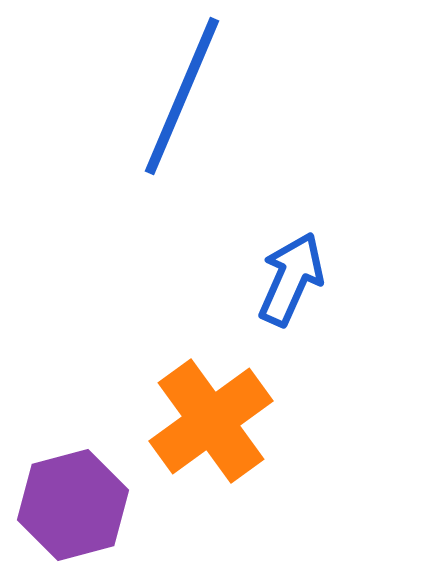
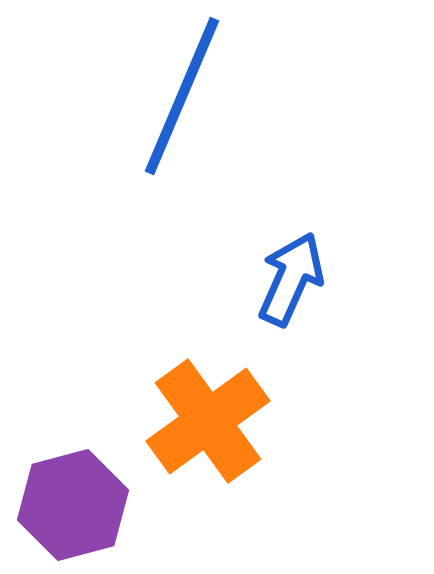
orange cross: moved 3 px left
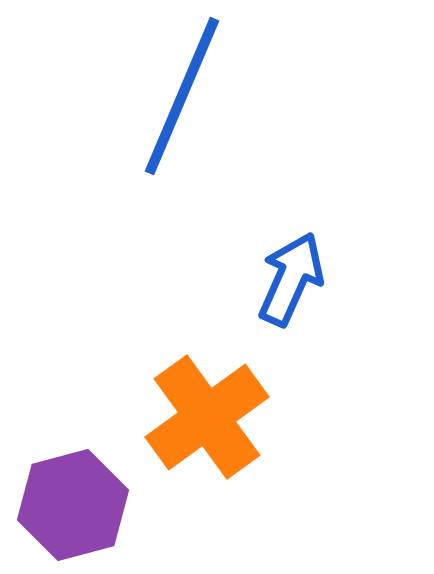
orange cross: moved 1 px left, 4 px up
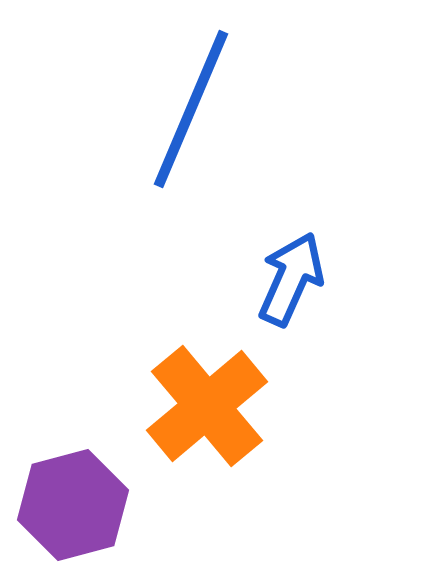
blue line: moved 9 px right, 13 px down
orange cross: moved 11 px up; rotated 4 degrees counterclockwise
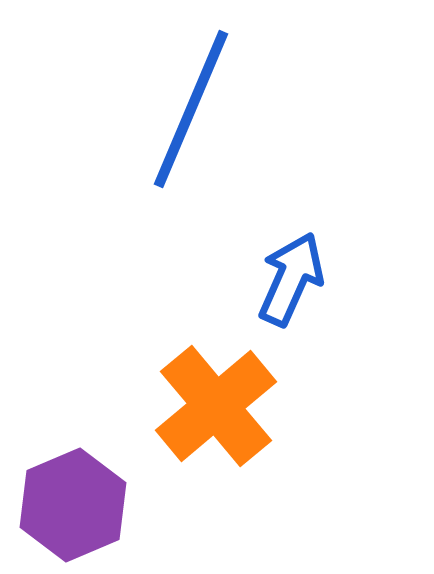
orange cross: moved 9 px right
purple hexagon: rotated 8 degrees counterclockwise
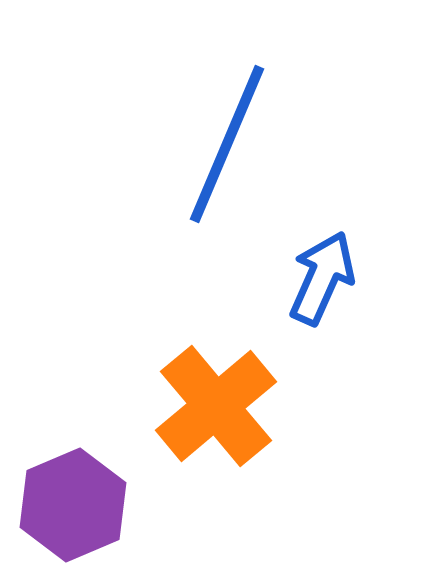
blue line: moved 36 px right, 35 px down
blue arrow: moved 31 px right, 1 px up
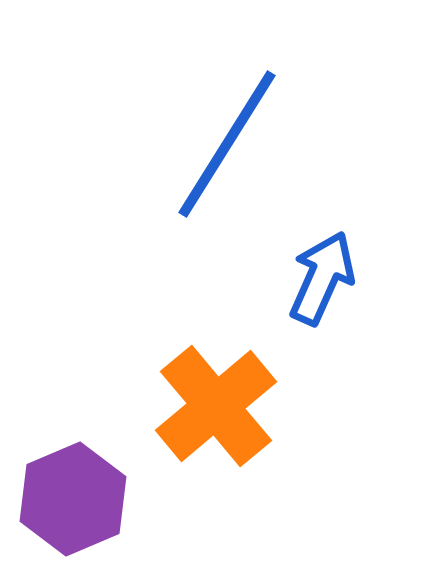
blue line: rotated 9 degrees clockwise
purple hexagon: moved 6 px up
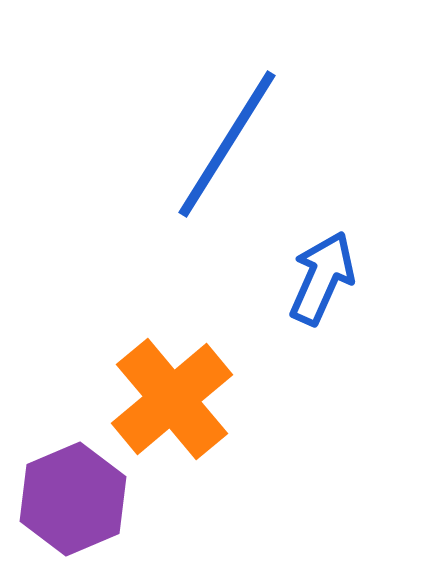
orange cross: moved 44 px left, 7 px up
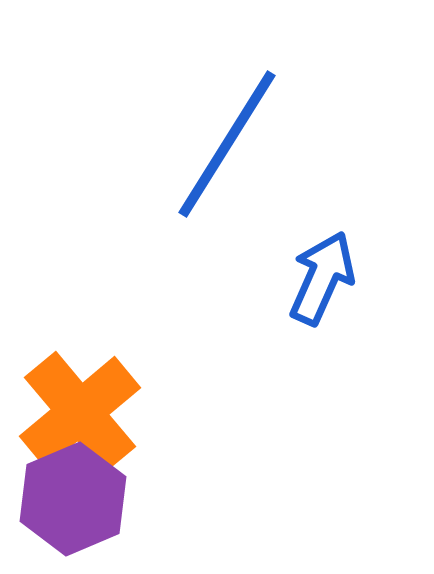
orange cross: moved 92 px left, 13 px down
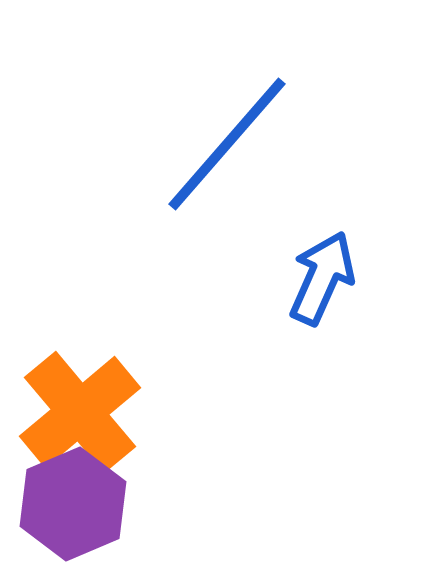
blue line: rotated 9 degrees clockwise
purple hexagon: moved 5 px down
